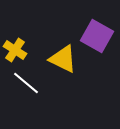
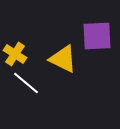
purple square: rotated 32 degrees counterclockwise
yellow cross: moved 4 px down
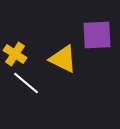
purple square: moved 1 px up
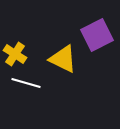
purple square: rotated 24 degrees counterclockwise
white line: rotated 24 degrees counterclockwise
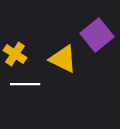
purple square: rotated 12 degrees counterclockwise
white line: moved 1 px left, 1 px down; rotated 16 degrees counterclockwise
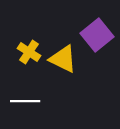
yellow cross: moved 14 px right, 2 px up
white line: moved 17 px down
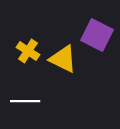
purple square: rotated 24 degrees counterclockwise
yellow cross: moved 1 px left, 1 px up
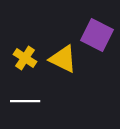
yellow cross: moved 3 px left, 7 px down
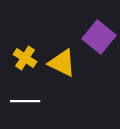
purple square: moved 2 px right, 2 px down; rotated 12 degrees clockwise
yellow triangle: moved 1 px left, 4 px down
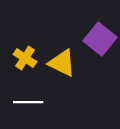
purple square: moved 1 px right, 2 px down
white line: moved 3 px right, 1 px down
